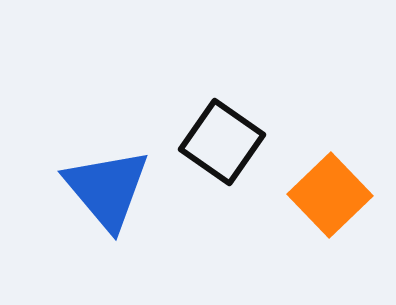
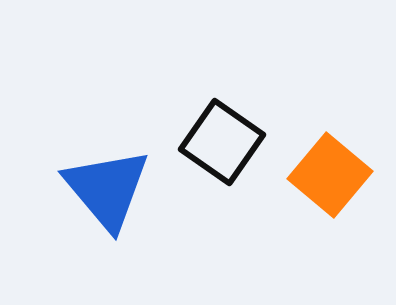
orange square: moved 20 px up; rotated 6 degrees counterclockwise
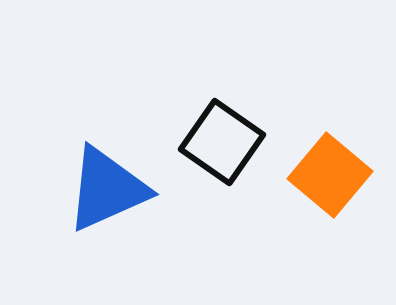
blue triangle: rotated 46 degrees clockwise
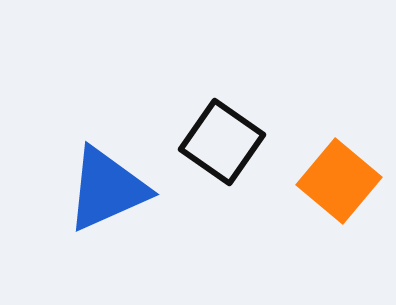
orange square: moved 9 px right, 6 px down
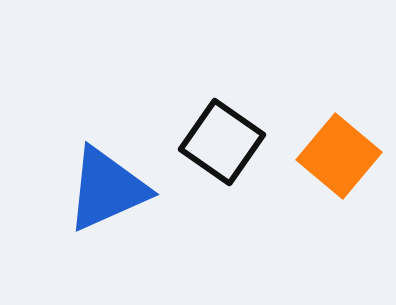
orange square: moved 25 px up
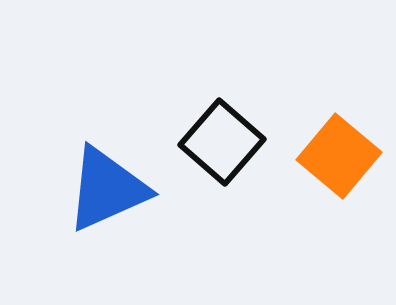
black square: rotated 6 degrees clockwise
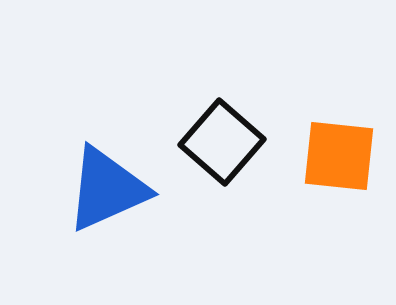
orange square: rotated 34 degrees counterclockwise
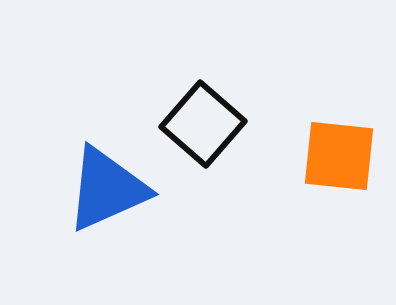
black square: moved 19 px left, 18 px up
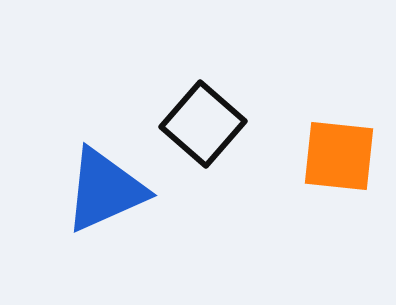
blue triangle: moved 2 px left, 1 px down
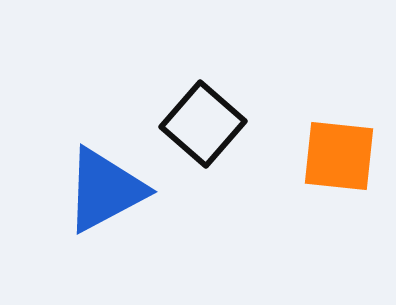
blue triangle: rotated 4 degrees counterclockwise
